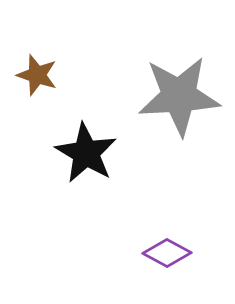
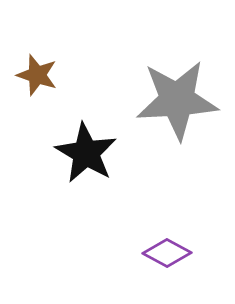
gray star: moved 2 px left, 4 px down
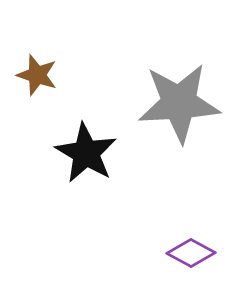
gray star: moved 2 px right, 3 px down
purple diamond: moved 24 px right
